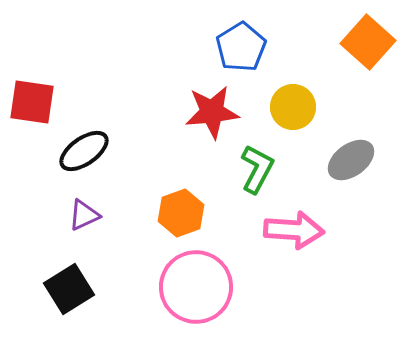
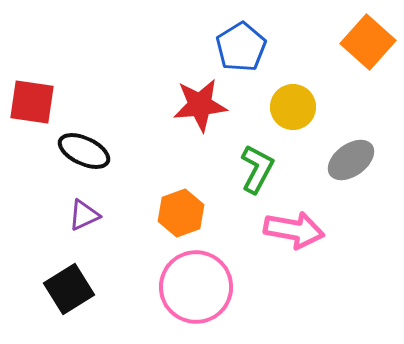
red star: moved 12 px left, 7 px up
black ellipse: rotated 60 degrees clockwise
pink arrow: rotated 6 degrees clockwise
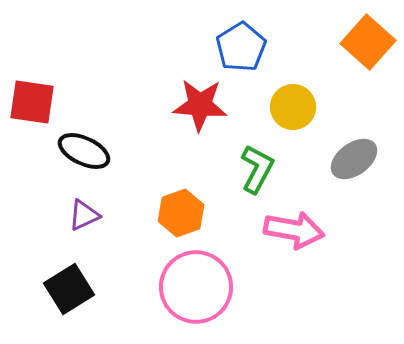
red star: rotated 10 degrees clockwise
gray ellipse: moved 3 px right, 1 px up
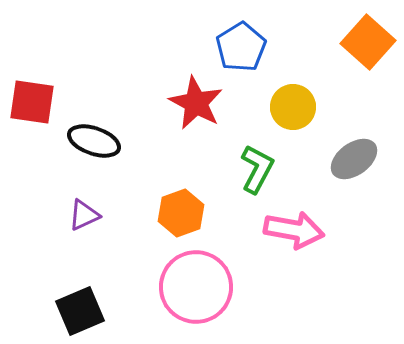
red star: moved 4 px left, 2 px up; rotated 24 degrees clockwise
black ellipse: moved 10 px right, 10 px up; rotated 6 degrees counterclockwise
black square: moved 11 px right, 22 px down; rotated 9 degrees clockwise
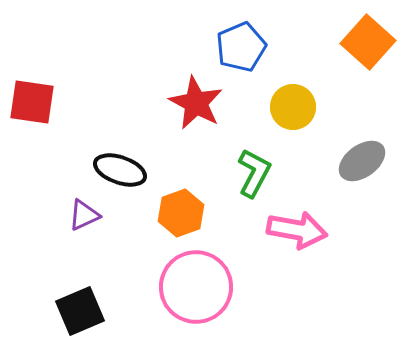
blue pentagon: rotated 9 degrees clockwise
black ellipse: moved 26 px right, 29 px down
gray ellipse: moved 8 px right, 2 px down
green L-shape: moved 3 px left, 4 px down
pink arrow: moved 3 px right
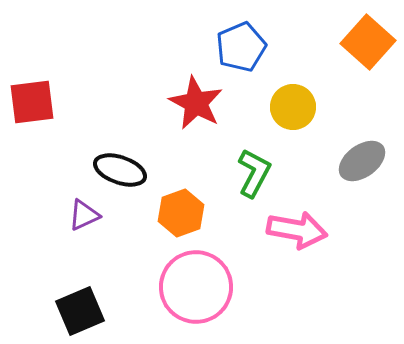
red square: rotated 15 degrees counterclockwise
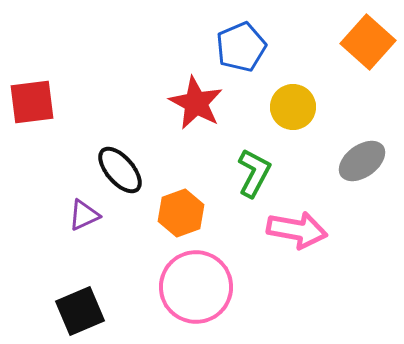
black ellipse: rotated 30 degrees clockwise
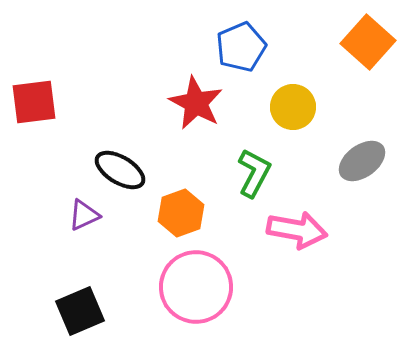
red square: moved 2 px right
black ellipse: rotated 18 degrees counterclockwise
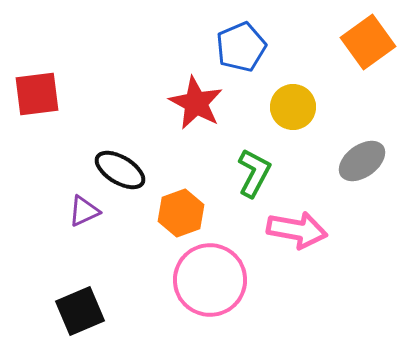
orange square: rotated 12 degrees clockwise
red square: moved 3 px right, 8 px up
purple triangle: moved 4 px up
pink circle: moved 14 px right, 7 px up
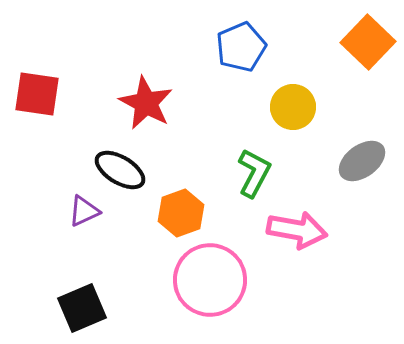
orange square: rotated 10 degrees counterclockwise
red square: rotated 15 degrees clockwise
red star: moved 50 px left
black square: moved 2 px right, 3 px up
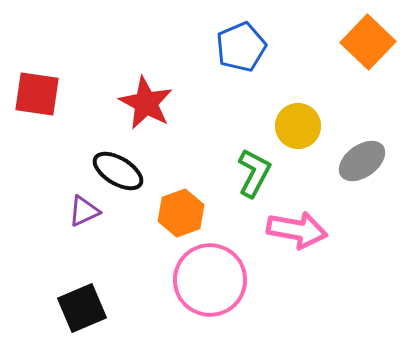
yellow circle: moved 5 px right, 19 px down
black ellipse: moved 2 px left, 1 px down
